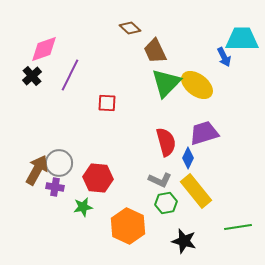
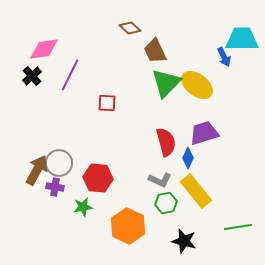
pink diamond: rotated 12 degrees clockwise
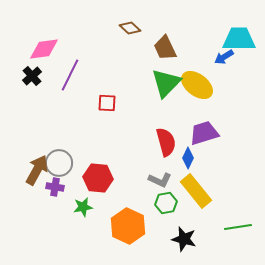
cyan trapezoid: moved 3 px left
brown trapezoid: moved 10 px right, 3 px up
blue arrow: rotated 84 degrees clockwise
black star: moved 2 px up
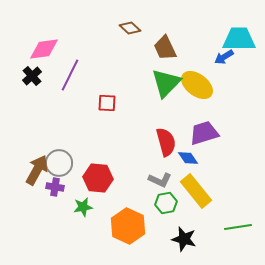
blue diamond: rotated 60 degrees counterclockwise
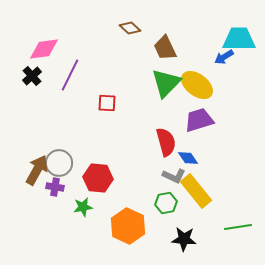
purple trapezoid: moved 5 px left, 13 px up
gray L-shape: moved 14 px right, 4 px up
black star: rotated 10 degrees counterclockwise
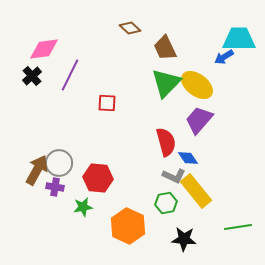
purple trapezoid: rotated 32 degrees counterclockwise
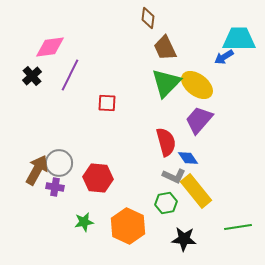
brown diamond: moved 18 px right, 10 px up; rotated 55 degrees clockwise
pink diamond: moved 6 px right, 2 px up
green star: moved 1 px right, 15 px down
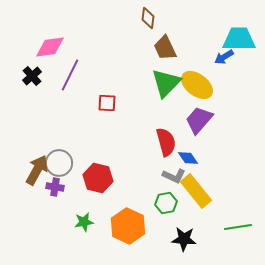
red hexagon: rotated 8 degrees clockwise
